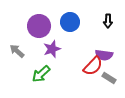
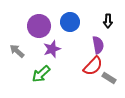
purple semicircle: moved 6 px left, 10 px up; rotated 108 degrees counterclockwise
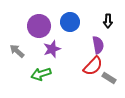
green arrow: rotated 24 degrees clockwise
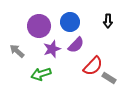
purple semicircle: moved 22 px left; rotated 54 degrees clockwise
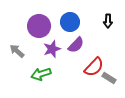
red semicircle: moved 1 px right, 1 px down
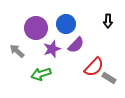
blue circle: moved 4 px left, 2 px down
purple circle: moved 3 px left, 2 px down
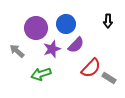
red semicircle: moved 3 px left, 1 px down
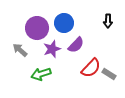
blue circle: moved 2 px left, 1 px up
purple circle: moved 1 px right
gray arrow: moved 3 px right, 1 px up
gray rectangle: moved 4 px up
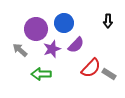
purple circle: moved 1 px left, 1 px down
green arrow: rotated 18 degrees clockwise
